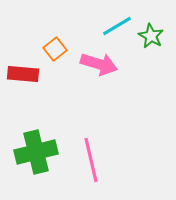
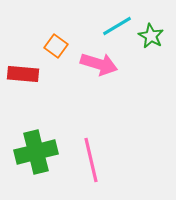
orange square: moved 1 px right, 3 px up; rotated 15 degrees counterclockwise
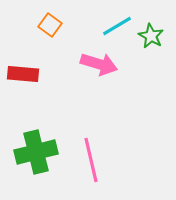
orange square: moved 6 px left, 21 px up
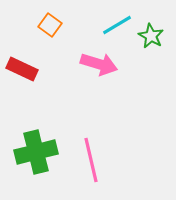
cyan line: moved 1 px up
red rectangle: moved 1 px left, 5 px up; rotated 20 degrees clockwise
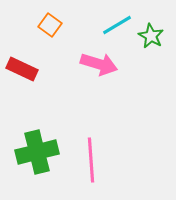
green cross: moved 1 px right
pink line: rotated 9 degrees clockwise
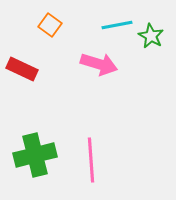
cyan line: rotated 20 degrees clockwise
green cross: moved 2 px left, 3 px down
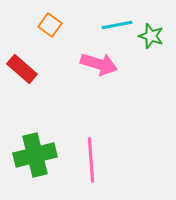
green star: rotated 10 degrees counterclockwise
red rectangle: rotated 16 degrees clockwise
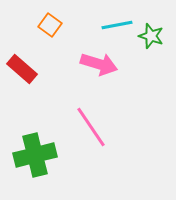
pink line: moved 33 px up; rotated 30 degrees counterclockwise
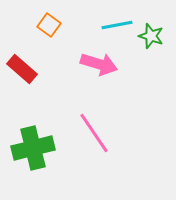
orange square: moved 1 px left
pink line: moved 3 px right, 6 px down
green cross: moved 2 px left, 7 px up
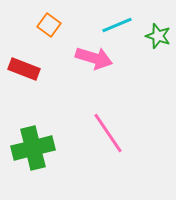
cyan line: rotated 12 degrees counterclockwise
green star: moved 7 px right
pink arrow: moved 5 px left, 6 px up
red rectangle: moved 2 px right; rotated 20 degrees counterclockwise
pink line: moved 14 px right
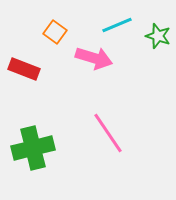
orange square: moved 6 px right, 7 px down
